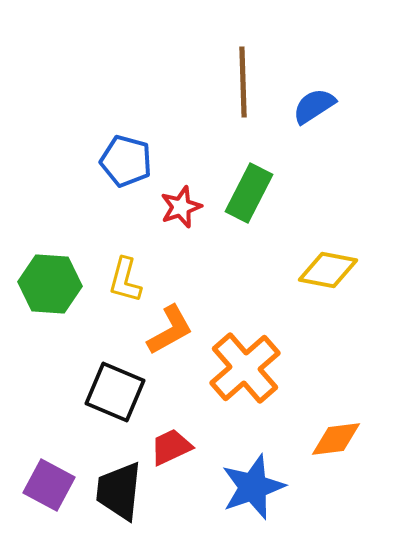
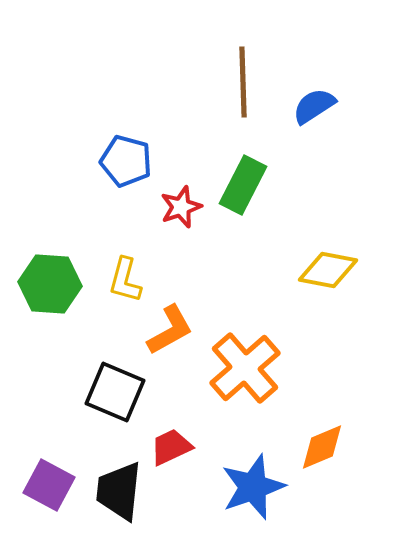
green rectangle: moved 6 px left, 8 px up
orange diamond: moved 14 px left, 8 px down; rotated 16 degrees counterclockwise
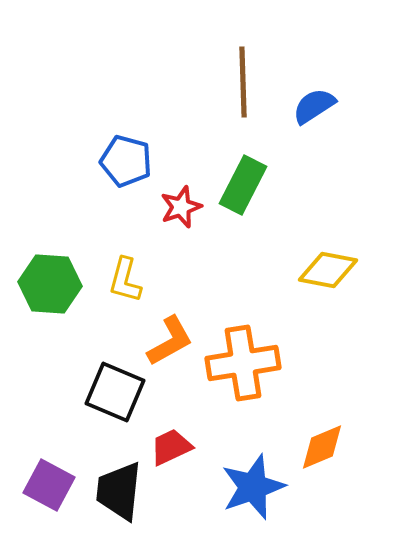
orange L-shape: moved 11 px down
orange cross: moved 2 px left, 5 px up; rotated 32 degrees clockwise
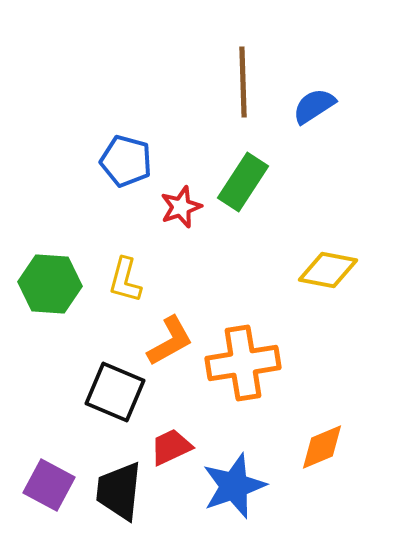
green rectangle: moved 3 px up; rotated 6 degrees clockwise
blue star: moved 19 px left, 1 px up
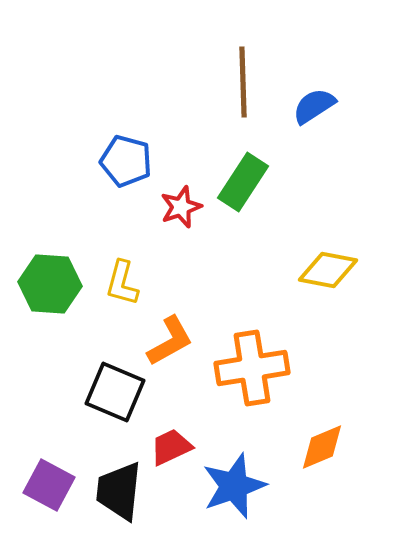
yellow L-shape: moved 3 px left, 3 px down
orange cross: moved 9 px right, 5 px down
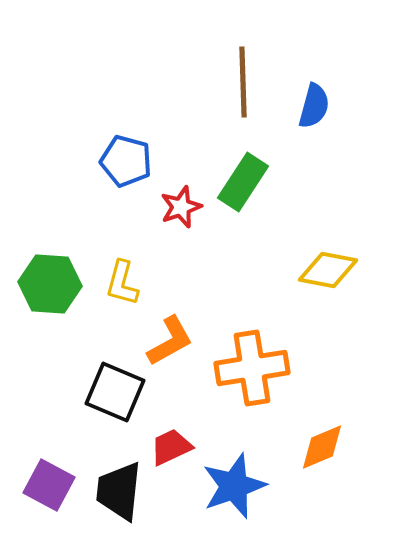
blue semicircle: rotated 138 degrees clockwise
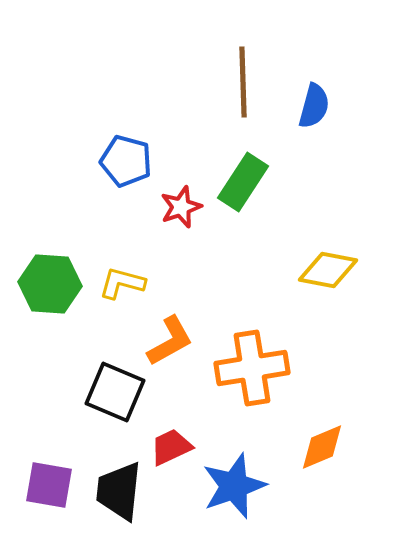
yellow L-shape: rotated 90 degrees clockwise
purple square: rotated 18 degrees counterclockwise
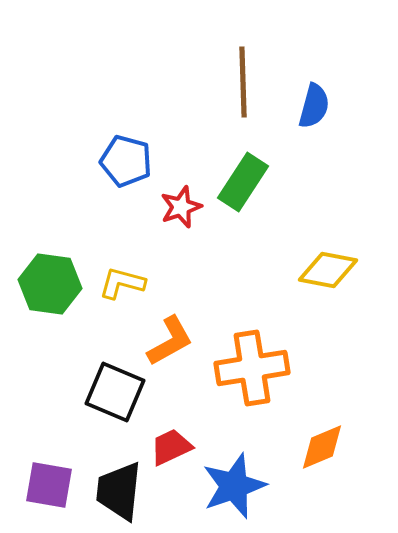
green hexagon: rotated 4 degrees clockwise
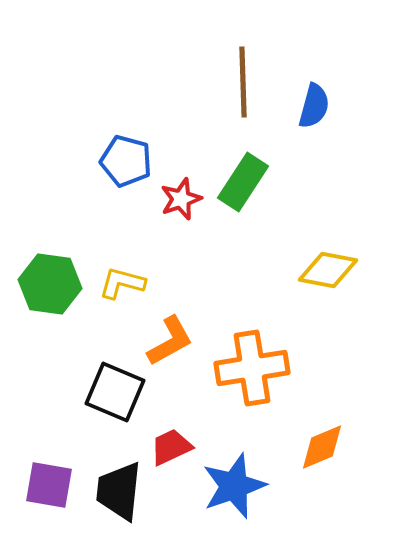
red star: moved 8 px up
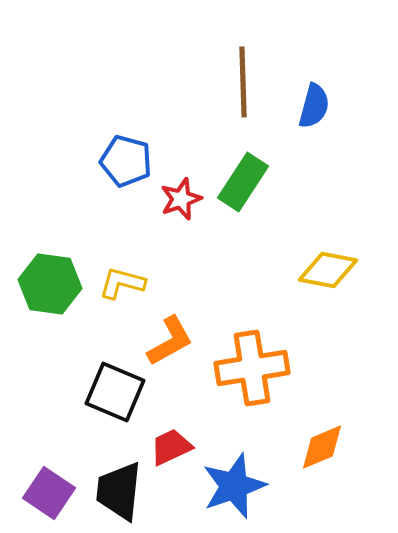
purple square: moved 8 px down; rotated 24 degrees clockwise
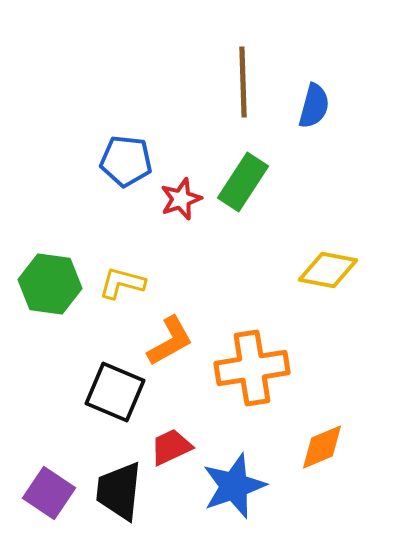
blue pentagon: rotated 9 degrees counterclockwise
